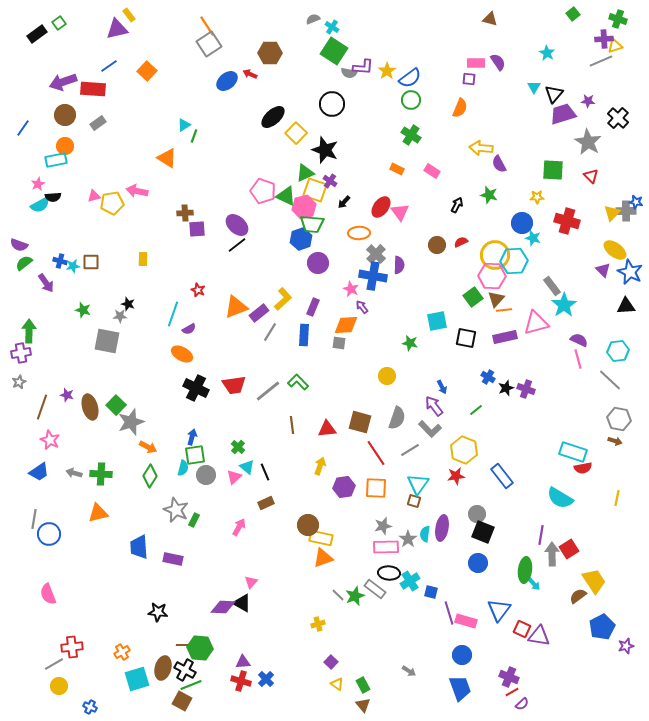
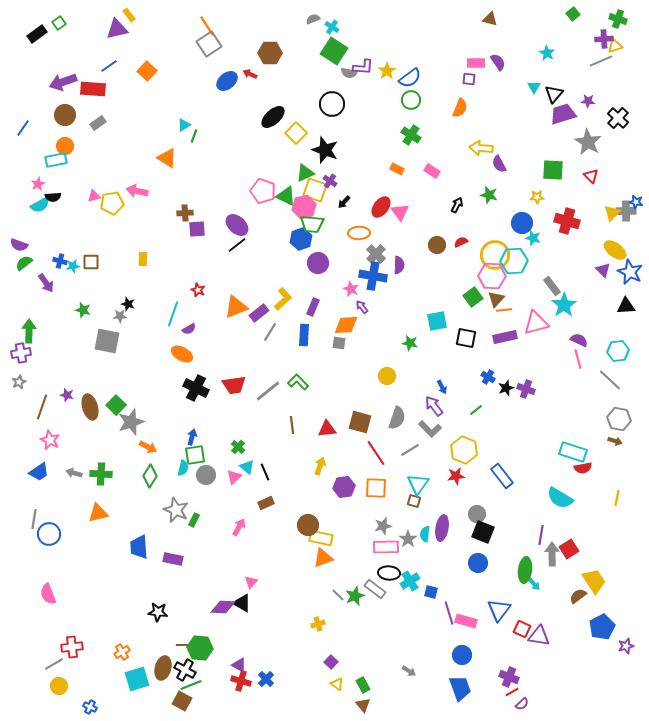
purple triangle at (243, 662): moved 4 px left, 3 px down; rotated 35 degrees clockwise
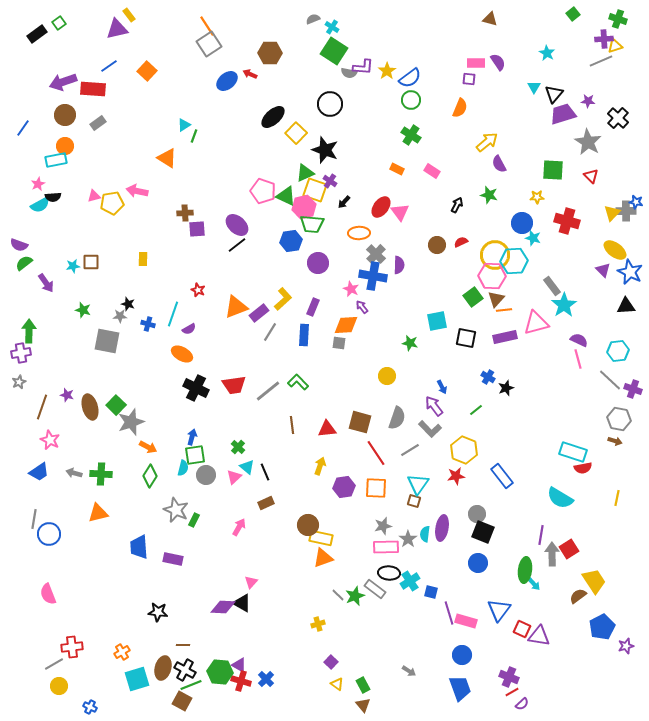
black circle at (332, 104): moved 2 px left
yellow arrow at (481, 148): moved 6 px right, 6 px up; rotated 135 degrees clockwise
blue hexagon at (301, 239): moved 10 px left, 2 px down; rotated 10 degrees clockwise
blue cross at (60, 261): moved 88 px right, 63 px down
purple cross at (526, 389): moved 107 px right
green hexagon at (200, 648): moved 20 px right, 24 px down
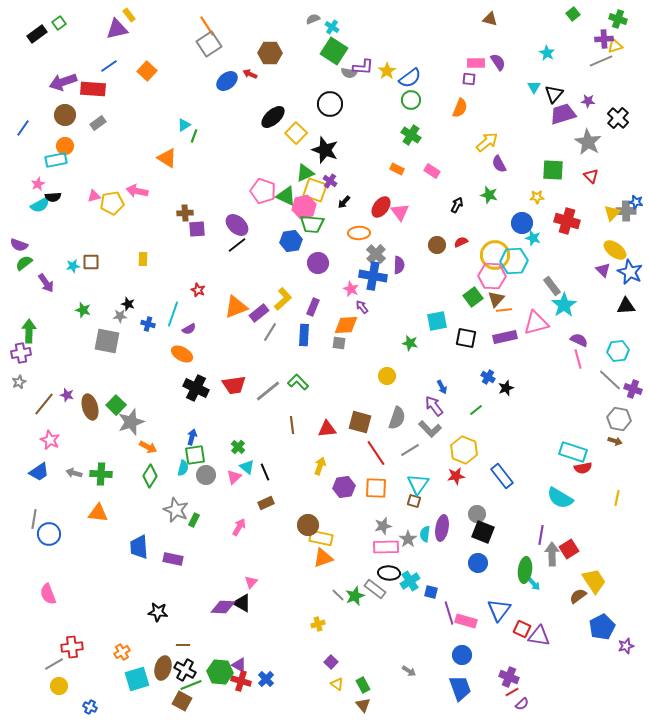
brown line at (42, 407): moved 2 px right, 3 px up; rotated 20 degrees clockwise
orange triangle at (98, 513): rotated 20 degrees clockwise
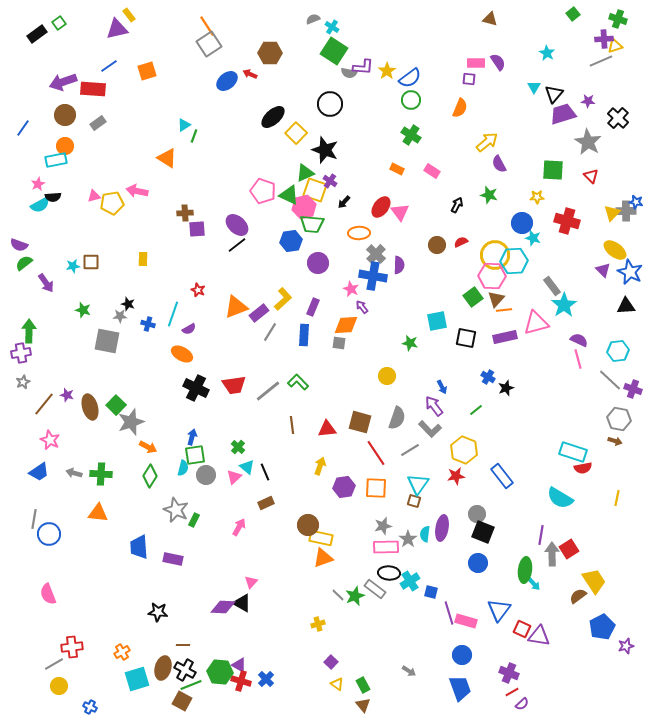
orange square at (147, 71): rotated 30 degrees clockwise
green triangle at (286, 196): moved 3 px right, 1 px up
gray star at (19, 382): moved 4 px right
purple cross at (509, 677): moved 4 px up
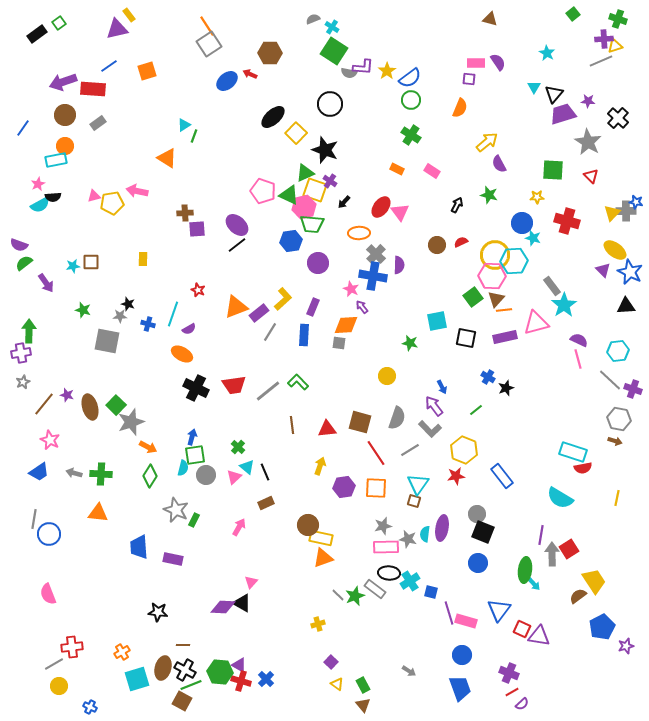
gray star at (408, 539): rotated 24 degrees counterclockwise
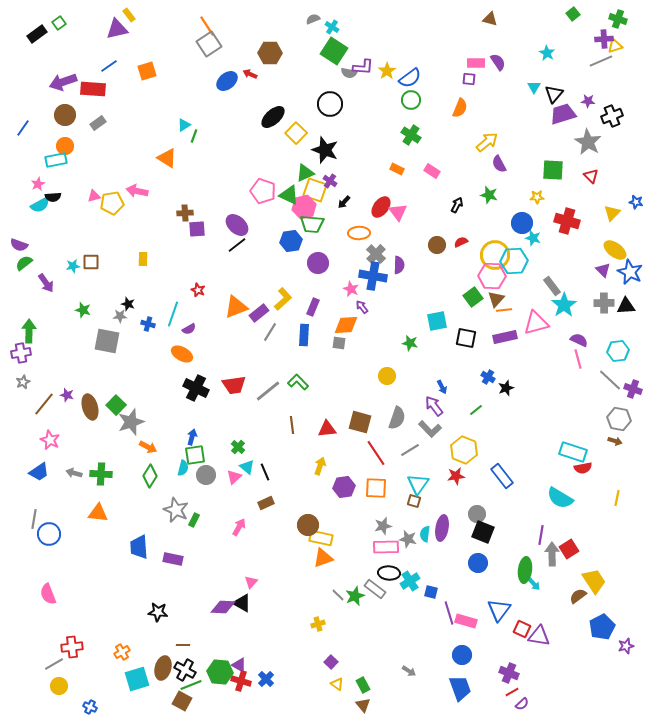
black cross at (618, 118): moved 6 px left, 2 px up; rotated 25 degrees clockwise
gray cross at (626, 211): moved 22 px left, 92 px down
pink triangle at (400, 212): moved 2 px left
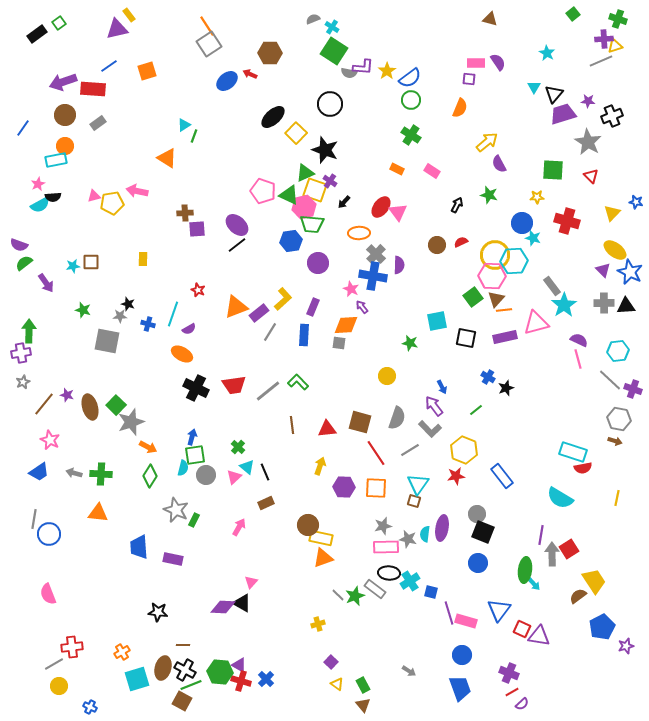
purple hexagon at (344, 487): rotated 10 degrees clockwise
